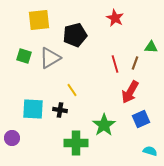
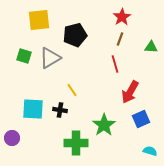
red star: moved 7 px right, 1 px up; rotated 12 degrees clockwise
brown line: moved 15 px left, 24 px up
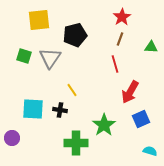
gray triangle: rotated 25 degrees counterclockwise
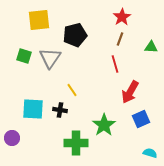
cyan semicircle: moved 2 px down
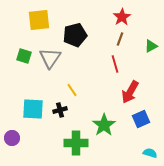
green triangle: moved 1 px up; rotated 32 degrees counterclockwise
black cross: rotated 24 degrees counterclockwise
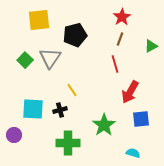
green square: moved 1 px right, 4 px down; rotated 28 degrees clockwise
blue square: rotated 18 degrees clockwise
purple circle: moved 2 px right, 3 px up
green cross: moved 8 px left
cyan semicircle: moved 17 px left
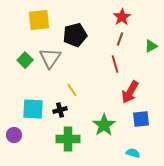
green cross: moved 4 px up
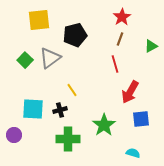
gray triangle: rotated 20 degrees clockwise
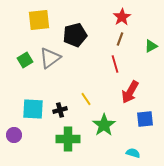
green square: rotated 14 degrees clockwise
yellow line: moved 14 px right, 9 px down
blue square: moved 4 px right
